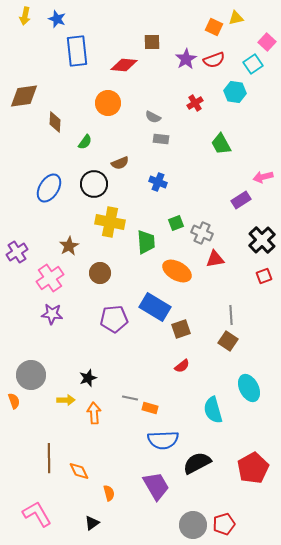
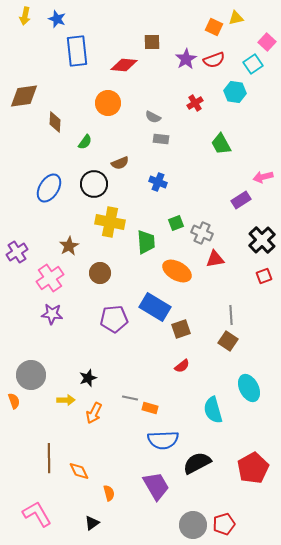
orange arrow at (94, 413): rotated 150 degrees counterclockwise
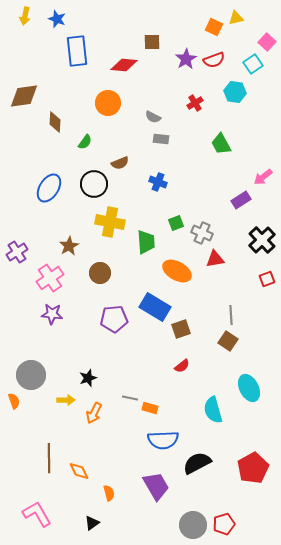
pink arrow at (263, 177): rotated 24 degrees counterclockwise
red square at (264, 276): moved 3 px right, 3 px down
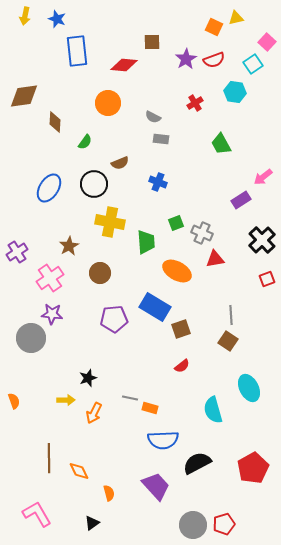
gray circle at (31, 375): moved 37 px up
purple trapezoid at (156, 486): rotated 12 degrees counterclockwise
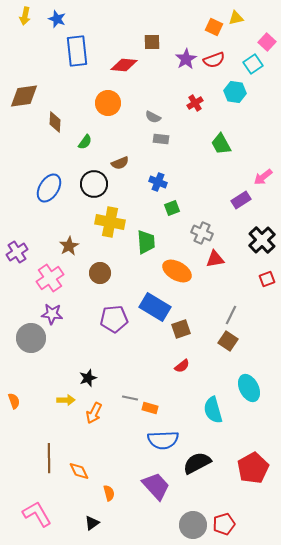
green square at (176, 223): moved 4 px left, 15 px up
gray line at (231, 315): rotated 30 degrees clockwise
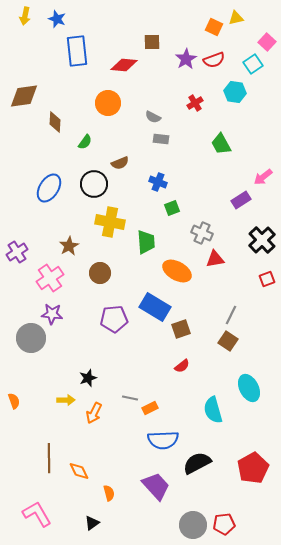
orange rectangle at (150, 408): rotated 42 degrees counterclockwise
red pentagon at (224, 524): rotated 10 degrees clockwise
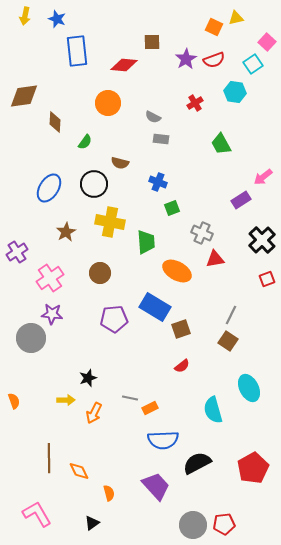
brown semicircle at (120, 163): rotated 36 degrees clockwise
brown star at (69, 246): moved 3 px left, 14 px up
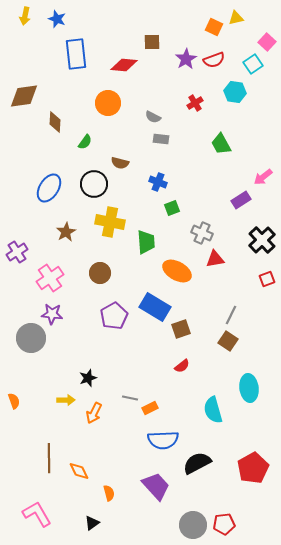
blue rectangle at (77, 51): moved 1 px left, 3 px down
purple pentagon at (114, 319): moved 3 px up; rotated 24 degrees counterclockwise
cyan ellipse at (249, 388): rotated 20 degrees clockwise
